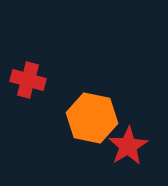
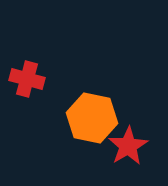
red cross: moved 1 px left, 1 px up
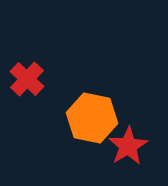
red cross: rotated 28 degrees clockwise
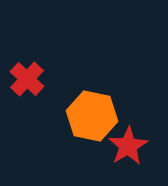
orange hexagon: moved 2 px up
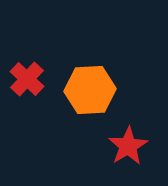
orange hexagon: moved 2 px left, 26 px up; rotated 15 degrees counterclockwise
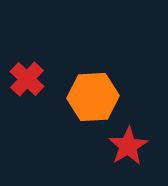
orange hexagon: moved 3 px right, 7 px down
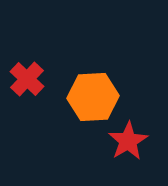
red star: moved 5 px up
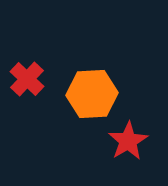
orange hexagon: moved 1 px left, 3 px up
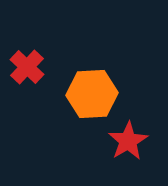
red cross: moved 12 px up
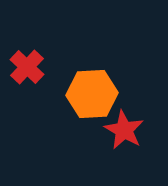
red star: moved 4 px left, 11 px up; rotated 12 degrees counterclockwise
